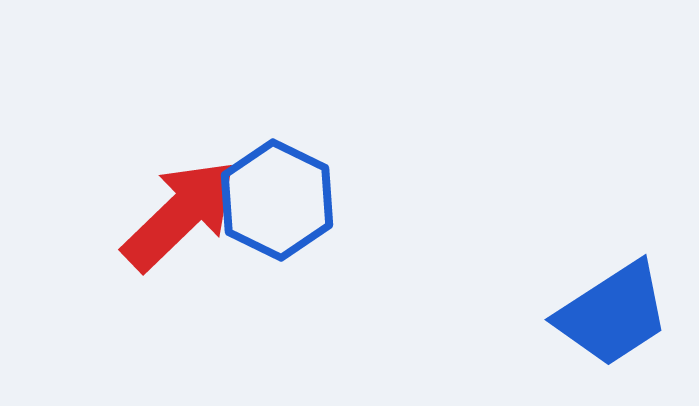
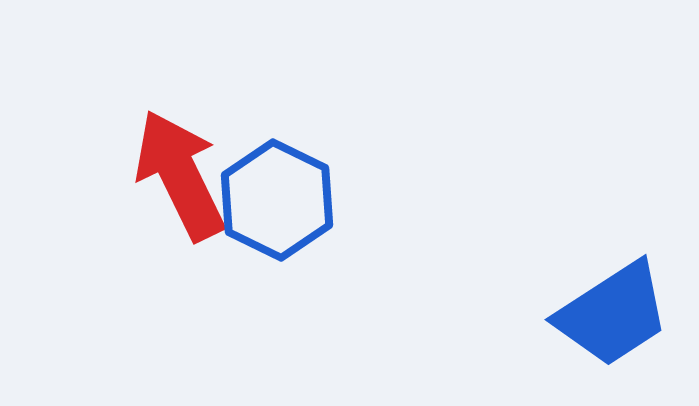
red arrow: moved 40 px up; rotated 72 degrees counterclockwise
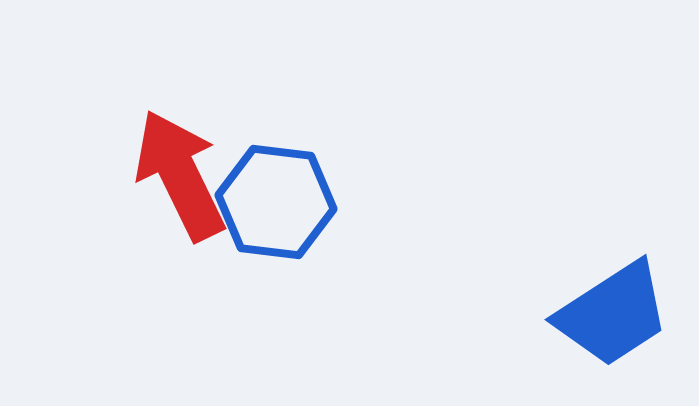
blue hexagon: moved 1 px left, 2 px down; rotated 19 degrees counterclockwise
